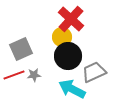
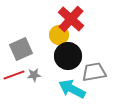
yellow circle: moved 3 px left, 2 px up
gray trapezoid: rotated 15 degrees clockwise
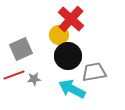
gray star: moved 4 px down
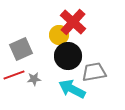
red cross: moved 2 px right, 3 px down
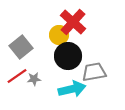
gray square: moved 2 px up; rotated 15 degrees counterclockwise
red line: moved 3 px right, 1 px down; rotated 15 degrees counterclockwise
cyan arrow: rotated 140 degrees clockwise
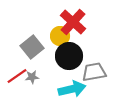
yellow circle: moved 1 px right, 1 px down
gray square: moved 11 px right
black circle: moved 1 px right
gray star: moved 2 px left, 2 px up
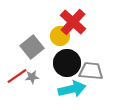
black circle: moved 2 px left, 7 px down
gray trapezoid: moved 3 px left, 1 px up; rotated 15 degrees clockwise
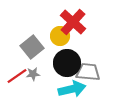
gray trapezoid: moved 3 px left, 1 px down
gray star: moved 1 px right, 3 px up
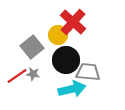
yellow circle: moved 2 px left, 1 px up
black circle: moved 1 px left, 3 px up
gray star: rotated 16 degrees clockwise
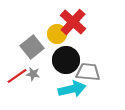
yellow circle: moved 1 px left, 1 px up
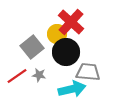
red cross: moved 2 px left
black circle: moved 8 px up
gray star: moved 6 px right, 1 px down
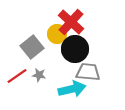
black circle: moved 9 px right, 3 px up
